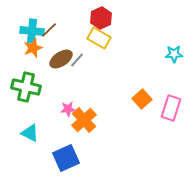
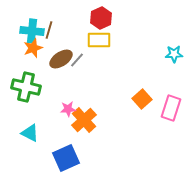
brown line: rotated 30 degrees counterclockwise
yellow rectangle: moved 2 px down; rotated 30 degrees counterclockwise
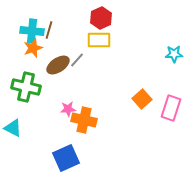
brown ellipse: moved 3 px left, 6 px down
orange cross: rotated 35 degrees counterclockwise
cyan triangle: moved 17 px left, 5 px up
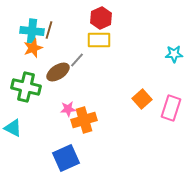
brown ellipse: moved 7 px down
orange cross: rotated 30 degrees counterclockwise
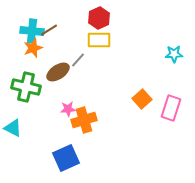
red hexagon: moved 2 px left
brown line: rotated 42 degrees clockwise
gray line: moved 1 px right
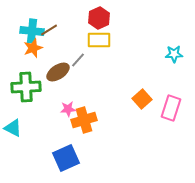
green cross: rotated 16 degrees counterclockwise
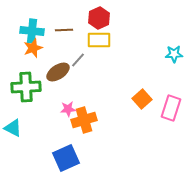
brown line: moved 15 px right; rotated 30 degrees clockwise
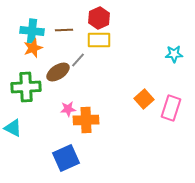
orange square: moved 2 px right
orange cross: moved 2 px right; rotated 15 degrees clockwise
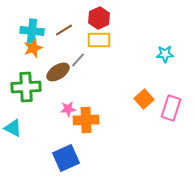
brown line: rotated 30 degrees counterclockwise
cyan star: moved 9 px left
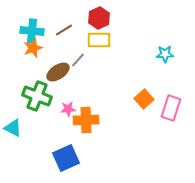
green cross: moved 11 px right, 9 px down; rotated 24 degrees clockwise
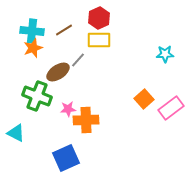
pink rectangle: rotated 35 degrees clockwise
cyan triangle: moved 3 px right, 5 px down
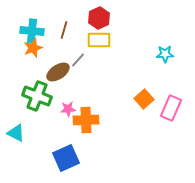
brown line: rotated 42 degrees counterclockwise
pink rectangle: rotated 30 degrees counterclockwise
